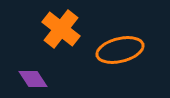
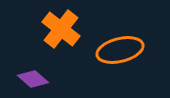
purple diamond: rotated 16 degrees counterclockwise
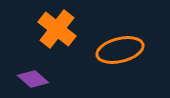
orange cross: moved 4 px left
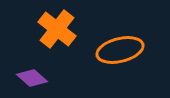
purple diamond: moved 1 px left, 1 px up
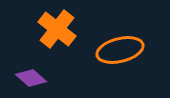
purple diamond: moved 1 px left
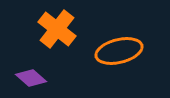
orange ellipse: moved 1 px left, 1 px down
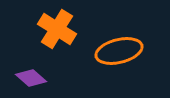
orange cross: rotated 6 degrees counterclockwise
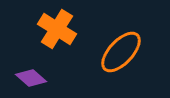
orange ellipse: moved 2 px right, 1 px down; rotated 33 degrees counterclockwise
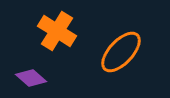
orange cross: moved 2 px down
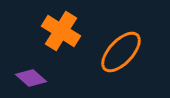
orange cross: moved 4 px right
